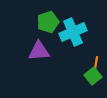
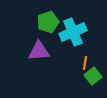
orange line: moved 11 px left
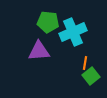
green pentagon: rotated 25 degrees clockwise
green square: moved 2 px left
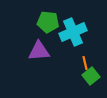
orange line: rotated 24 degrees counterclockwise
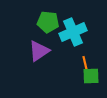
purple triangle: rotated 30 degrees counterclockwise
green square: rotated 36 degrees clockwise
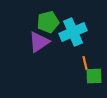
green pentagon: rotated 20 degrees counterclockwise
purple triangle: moved 9 px up
green square: moved 3 px right
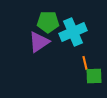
green pentagon: rotated 15 degrees clockwise
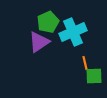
green pentagon: rotated 25 degrees counterclockwise
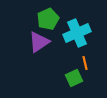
green pentagon: moved 3 px up
cyan cross: moved 4 px right, 1 px down
green square: moved 20 px left, 2 px down; rotated 24 degrees counterclockwise
